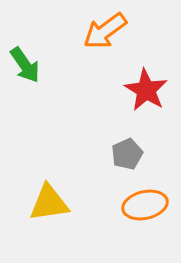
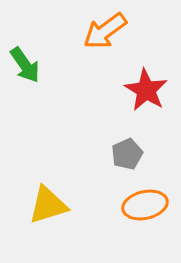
yellow triangle: moved 1 px left, 2 px down; rotated 9 degrees counterclockwise
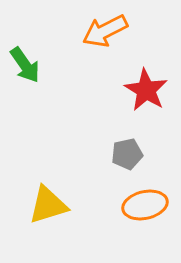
orange arrow: rotated 9 degrees clockwise
gray pentagon: rotated 12 degrees clockwise
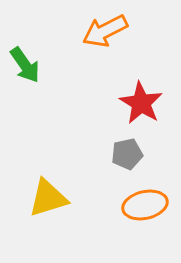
red star: moved 5 px left, 13 px down
yellow triangle: moved 7 px up
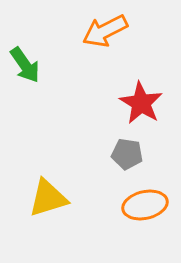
gray pentagon: rotated 20 degrees clockwise
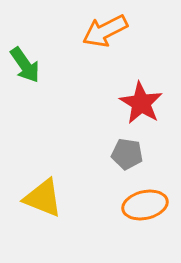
yellow triangle: moved 5 px left; rotated 39 degrees clockwise
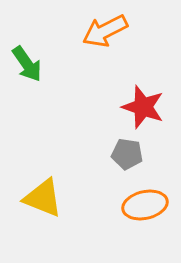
green arrow: moved 2 px right, 1 px up
red star: moved 2 px right, 4 px down; rotated 12 degrees counterclockwise
